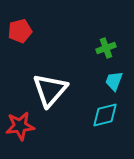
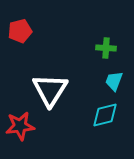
green cross: rotated 24 degrees clockwise
white triangle: rotated 9 degrees counterclockwise
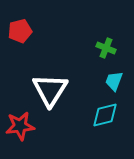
green cross: rotated 18 degrees clockwise
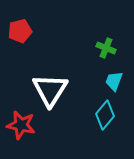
cyan diamond: rotated 36 degrees counterclockwise
red star: moved 1 px right, 1 px up; rotated 20 degrees clockwise
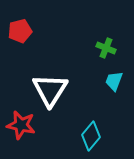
cyan diamond: moved 14 px left, 21 px down
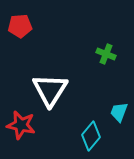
red pentagon: moved 5 px up; rotated 10 degrees clockwise
green cross: moved 6 px down
cyan trapezoid: moved 5 px right, 31 px down
